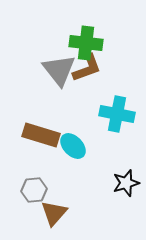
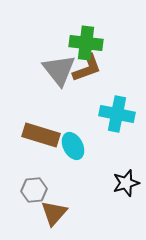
cyan ellipse: rotated 16 degrees clockwise
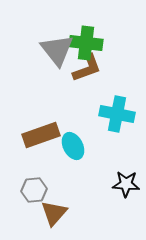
gray triangle: moved 2 px left, 20 px up
brown rectangle: rotated 36 degrees counterclockwise
black star: moved 1 px down; rotated 20 degrees clockwise
